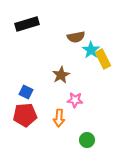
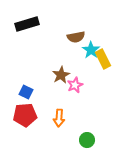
pink star: moved 15 px up; rotated 28 degrees counterclockwise
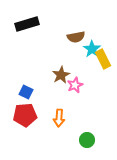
cyan star: moved 1 px right, 1 px up
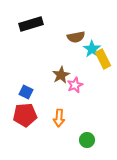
black rectangle: moved 4 px right
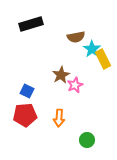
blue square: moved 1 px right, 1 px up
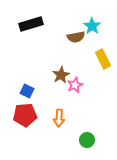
cyan star: moved 23 px up
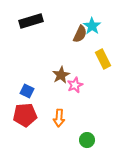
black rectangle: moved 3 px up
brown semicircle: moved 4 px right, 3 px up; rotated 54 degrees counterclockwise
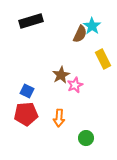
red pentagon: moved 1 px right, 1 px up
green circle: moved 1 px left, 2 px up
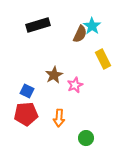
black rectangle: moved 7 px right, 4 px down
brown star: moved 7 px left
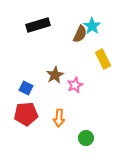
brown star: moved 1 px right
blue square: moved 1 px left, 3 px up
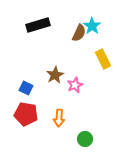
brown semicircle: moved 1 px left, 1 px up
red pentagon: rotated 15 degrees clockwise
green circle: moved 1 px left, 1 px down
